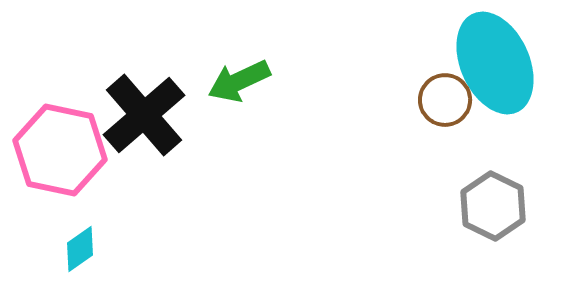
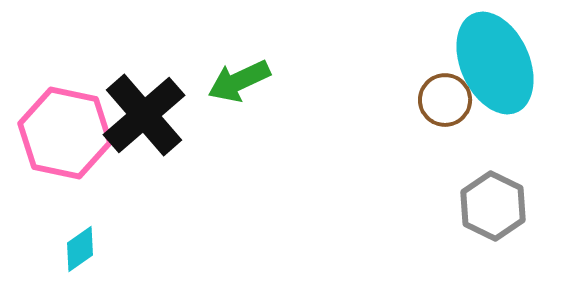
pink hexagon: moved 5 px right, 17 px up
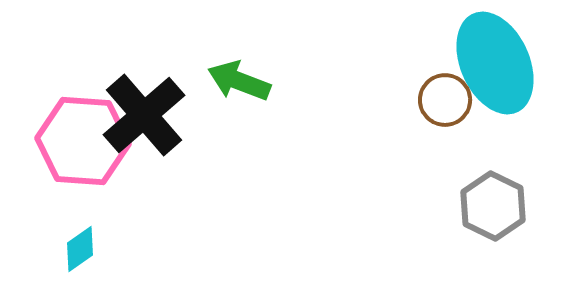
green arrow: rotated 46 degrees clockwise
pink hexagon: moved 18 px right, 8 px down; rotated 8 degrees counterclockwise
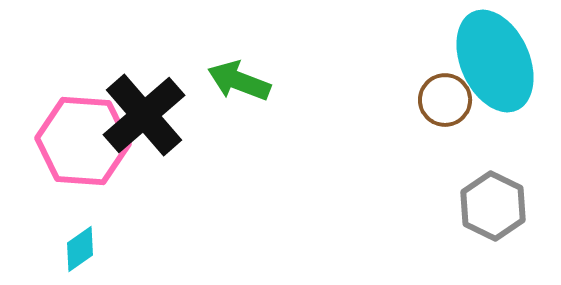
cyan ellipse: moved 2 px up
